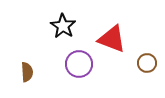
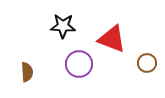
black star: rotated 30 degrees counterclockwise
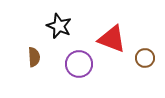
black star: moved 4 px left; rotated 20 degrees clockwise
brown circle: moved 2 px left, 5 px up
brown semicircle: moved 7 px right, 15 px up
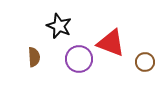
red triangle: moved 1 px left, 4 px down
brown circle: moved 4 px down
purple circle: moved 5 px up
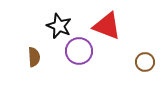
red triangle: moved 4 px left, 17 px up
purple circle: moved 8 px up
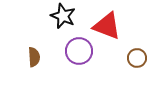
black star: moved 4 px right, 10 px up
brown circle: moved 8 px left, 4 px up
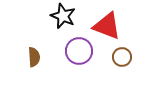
brown circle: moved 15 px left, 1 px up
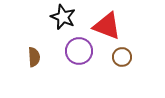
black star: moved 1 px down
